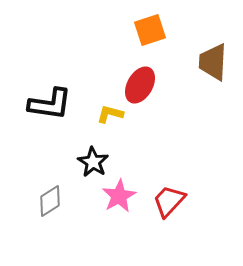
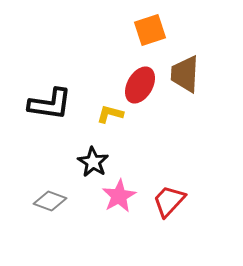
brown trapezoid: moved 28 px left, 12 px down
gray diamond: rotated 52 degrees clockwise
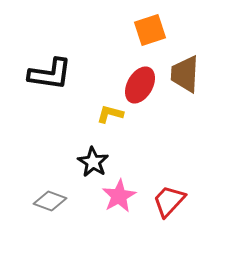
black L-shape: moved 30 px up
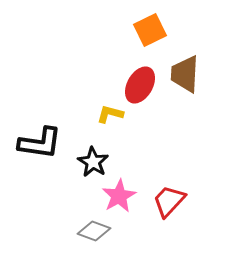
orange square: rotated 8 degrees counterclockwise
black L-shape: moved 10 px left, 69 px down
gray diamond: moved 44 px right, 30 px down
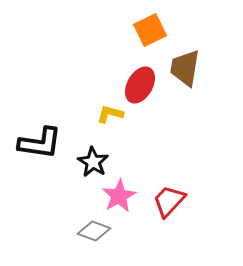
brown trapezoid: moved 6 px up; rotated 6 degrees clockwise
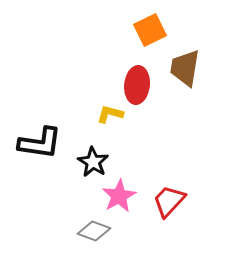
red ellipse: moved 3 px left; rotated 24 degrees counterclockwise
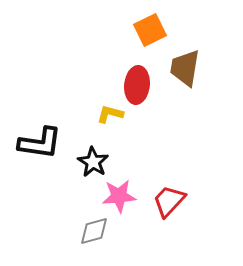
pink star: rotated 24 degrees clockwise
gray diamond: rotated 36 degrees counterclockwise
